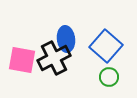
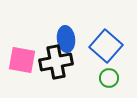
black cross: moved 2 px right, 4 px down; rotated 16 degrees clockwise
green circle: moved 1 px down
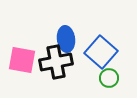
blue square: moved 5 px left, 6 px down
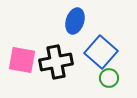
blue ellipse: moved 9 px right, 18 px up; rotated 25 degrees clockwise
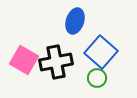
pink square: moved 2 px right; rotated 20 degrees clockwise
green circle: moved 12 px left
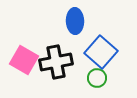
blue ellipse: rotated 20 degrees counterclockwise
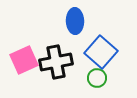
pink square: rotated 36 degrees clockwise
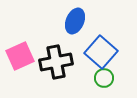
blue ellipse: rotated 25 degrees clockwise
pink square: moved 4 px left, 4 px up
green circle: moved 7 px right
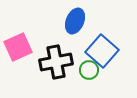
blue square: moved 1 px right, 1 px up
pink square: moved 2 px left, 9 px up
green circle: moved 15 px left, 8 px up
